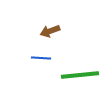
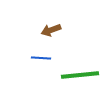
brown arrow: moved 1 px right, 1 px up
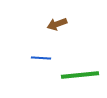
brown arrow: moved 6 px right, 6 px up
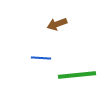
green line: moved 3 px left
